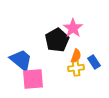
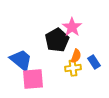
pink star: moved 1 px left, 1 px up
yellow cross: moved 3 px left
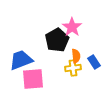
orange semicircle: rotated 24 degrees counterclockwise
blue trapezoid: rotated 60 degrees counterclockwise
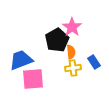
orange semicircle: moved 5 px left, 4 px up
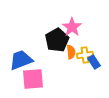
yellow cross: moved 12 px right, 13 px up
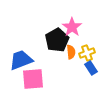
yellow cross: moved 2 px right, 2 px up; rotated 14 degrees counterclockwise
blue rectangle: moved 3 px left, 6 px down
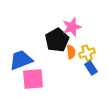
pink star: rotated 18 degrees clockwise
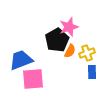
pink star: moved 3 px left
orange semicircle: moved 1 px left, 1 px up; rotated 32 degrees clockwise
blue rectangle: moved 1 px right, 4 px down; rotated 32 degrees clockwise
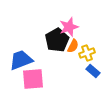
orange semicircle: moved 3 px right, 5 px up
blue rectangle: moved 1 px right, 1 px up; rotated 48 degrees counterclockwise
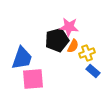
pink star: rotated 24 degrees clockwise
black pentagon: rotated 15 degrees clockwise
blue trapezoid: moved 1 px right, 2 px up; rotated 130 degrees clockwise
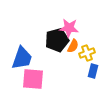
pink star: moved 1 px down
blue rectangle: rotated 64 degrees clockwise
pink square: rotated 10 degrees clockwise
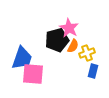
pink star: rotated 24 degrees clockwise
pink square: moved 5 px up
